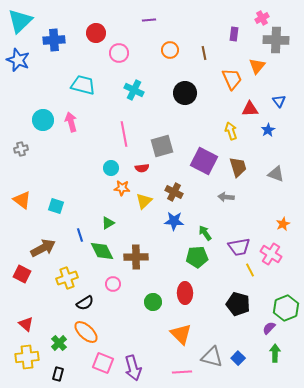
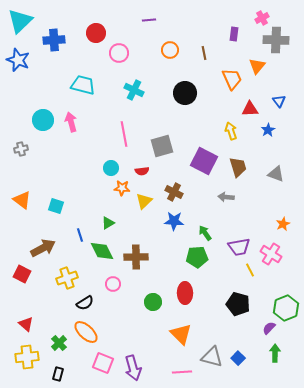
red semicircle at (142, 168): moved 3 px down
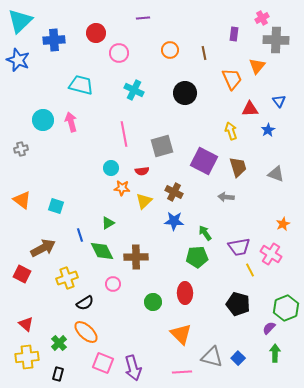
purple line at (149, 20): moved 6 px left, 2 px up
cyan trapezoid at (83, 85): moved 2 px left
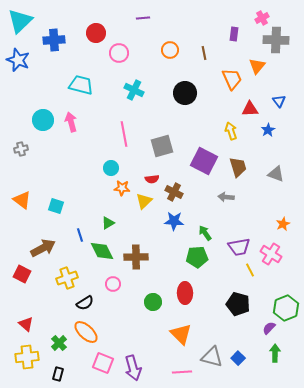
red semicircle at (142, 171): moved 10 px right, 8 px down
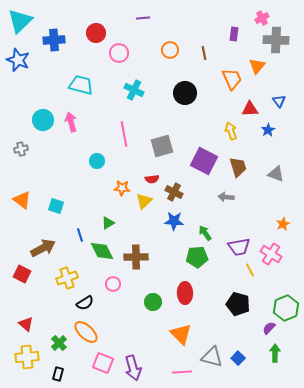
cyan circle at (111, 168): moved 14 px left, 7 px up
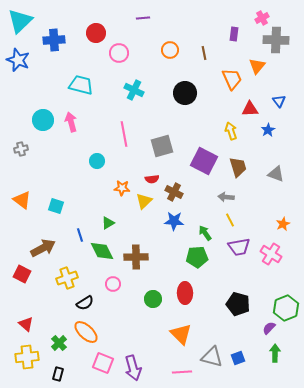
yellow line at (250, 270): moved 20 px left, 50 px up
green circle at (153, 302): moved 3 px up
blue square at (238, 358): rotated 24 degrees clockwise
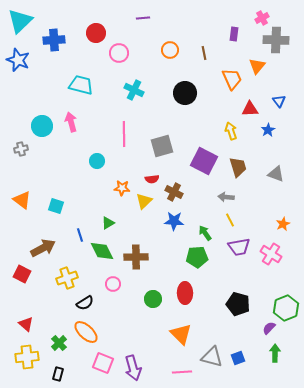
cyan circle at (43, 120): moved 1 px left, 6 px down
pink line at (124, 134): rotated 10 degrees clockwise
